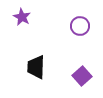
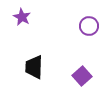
purple circle: moved 9 px right
black trapezoid: moved 2 px left
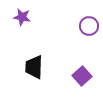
purple star: rotated 18 degrees counterclockwise
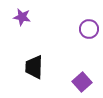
purple circle: moved 3 px down
purple square: moved 6 px down
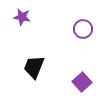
purple circle: moved 6 px left
black trapezoid: rotated 20 degrees clockwise
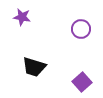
purple circle: moved 2 px left
black trapezoid: rotated 95 degrees counterclockwise
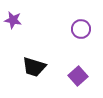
purple star: moved 9 px left, 3 px down
purple square: moved 4 px left, 6 px up
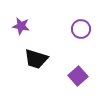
purple star: moved 8 px right, 6 px down
black trapezoid: moved 2 px right, 8 px up
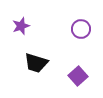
purple star: rotated 30 degrees counterclockwise
black trapezoid: moved 4 px down
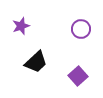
black trapezoid: moved 1 px up; rotated 60 degrees counterclockwise
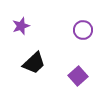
purple circle: moved 2 px right, 1 px down
black trapezoid: moved 2 px left, 1 px down
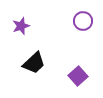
purple circle: moved 9 px up
